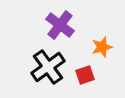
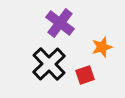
purple cross: moved 2 px up
black cross: moved 1 px right, 3 px up; rotated 8 degrees counterclockwise
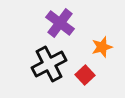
black cross: rotated 16 degrees clockwise
red square: rotated 24 degrees counterclockwise
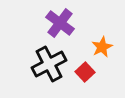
orange star: rotated 10 degrees counterclockwise
red square: moved 3 px up
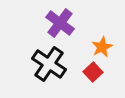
black cross: rotated 28 degrees counterclockwise
red square: moved 8 px right
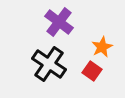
purple cross: moved 1 px left, 1 px up
red square: moved 1 px left, 1 px up; rotated 12 degrees counterclockwise
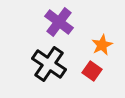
orange star: moved 2 px up
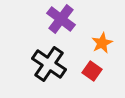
purple cross: moved 2 px right, 3 px up
orange star: moved 2 px up
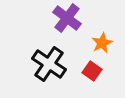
purple cross: moved 6 px right, 1 px up
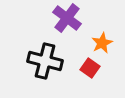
black cross: moved 4 px left, 3 px up; rotated 20 degrees counterclockwise
red square: moved 2 px left, 3 px up
